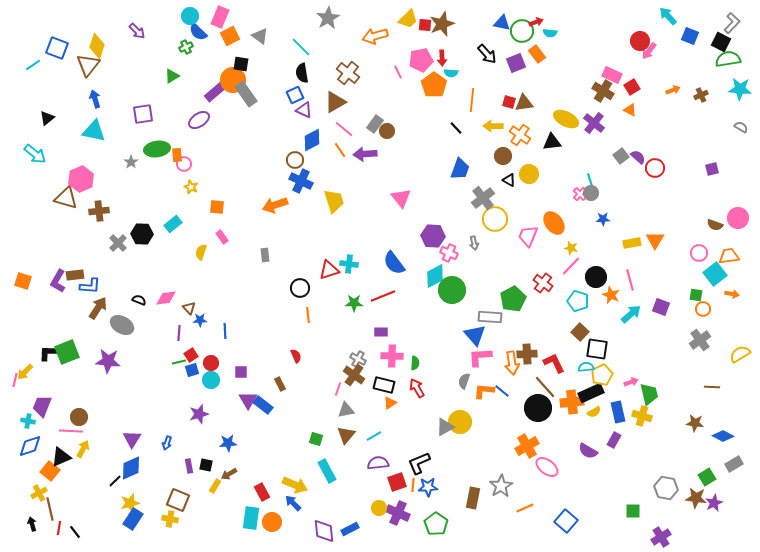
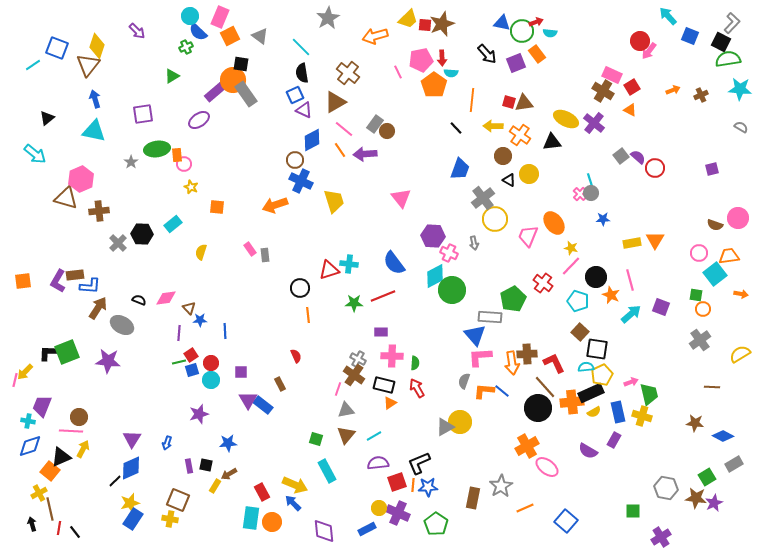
pink rectangle at (222, 237): moved 28 px right, 12 px down
orange square at (23, 281): rotated 24 degrees counterclockwise
orange arrow at (732, 294): moved 9 px right
blue rectangle at (350, 529): moved 17 px right
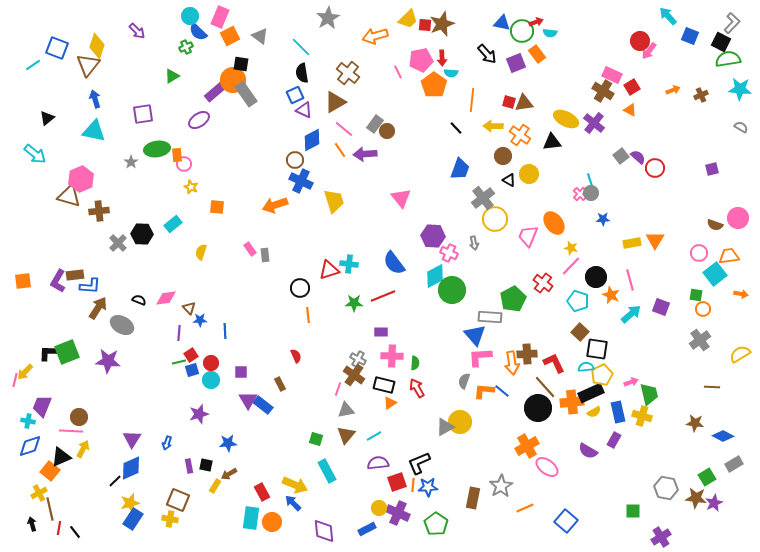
brown triangle at (66, 198): moved 3 px right, 2 px up
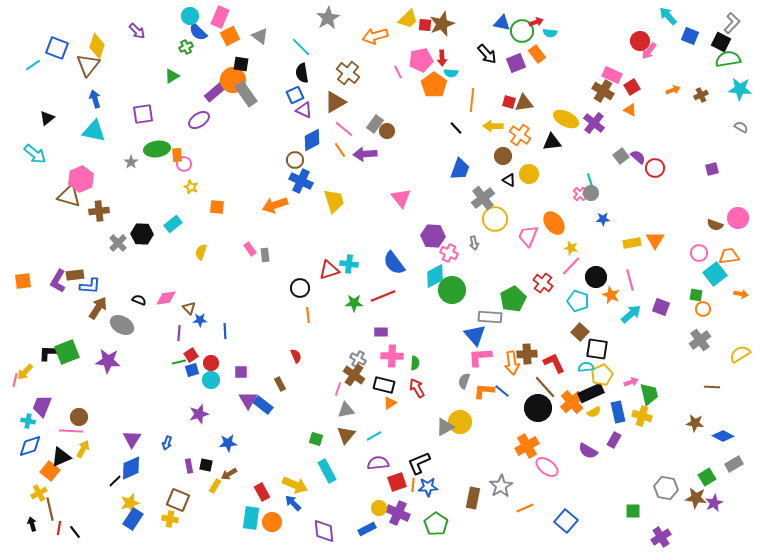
orange cross at (572, 402): rotated 35 degrees counterclockwise
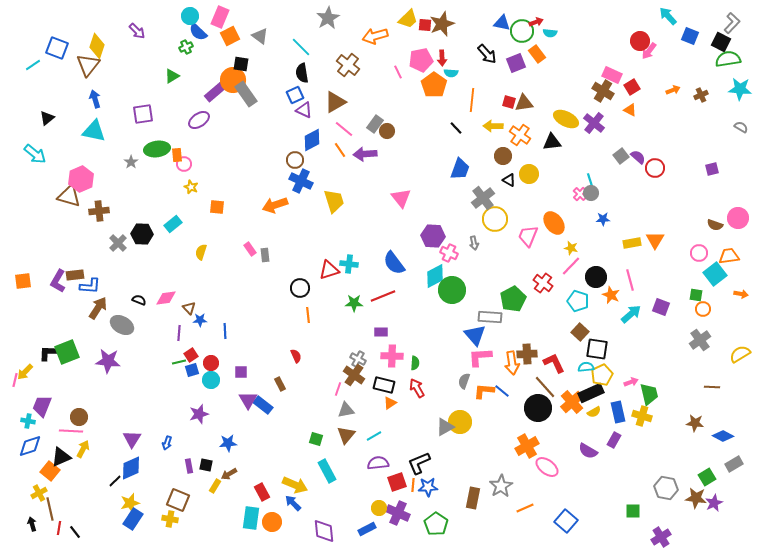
brown cross at (348, 73): moved 8 px up
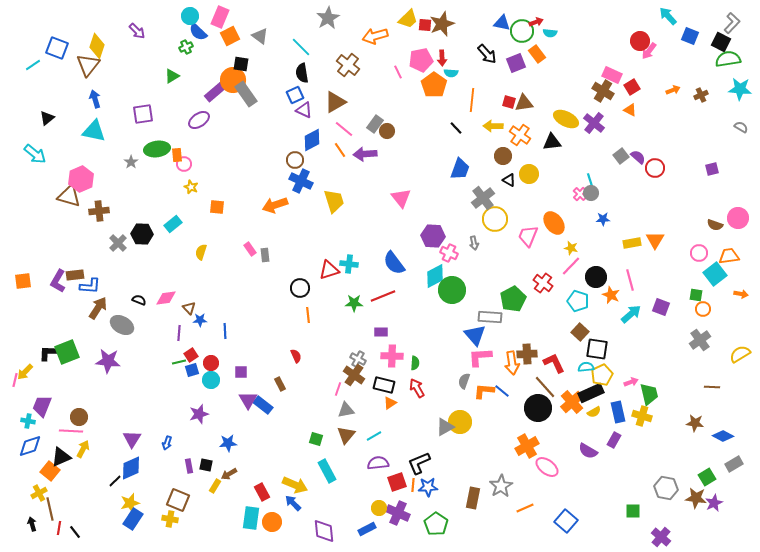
purple cross at (661, 537): rotated 18 degrees counterclockwise
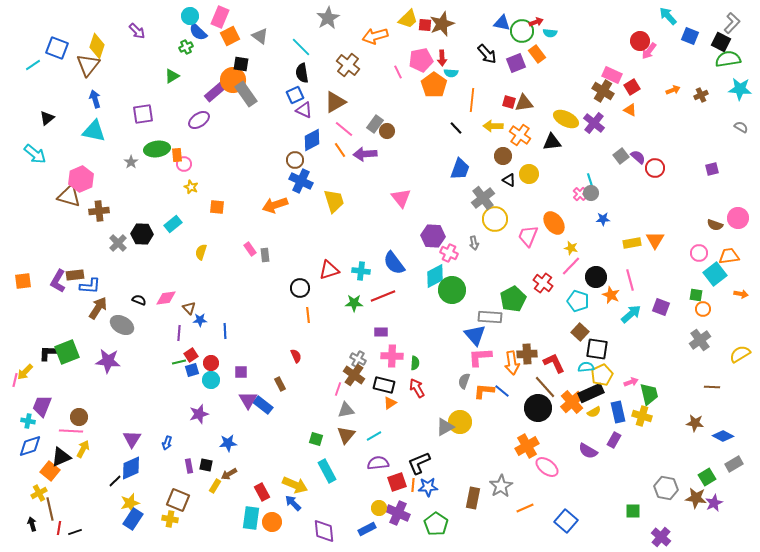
cyan cross at (349, 264): moved 12 px right, 7 px down
black line at (75, 532): rotated 72 degrees counterclockwise
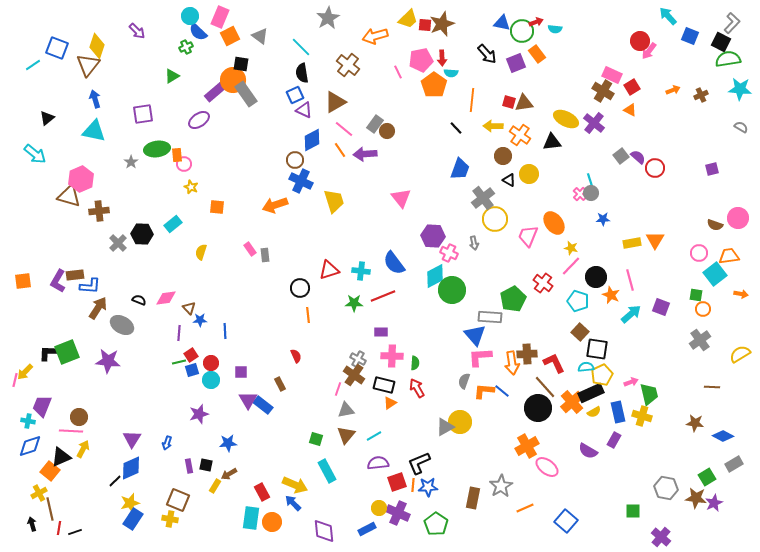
cyan semicircle at (550, 33): moved 5 px right, 4 px up
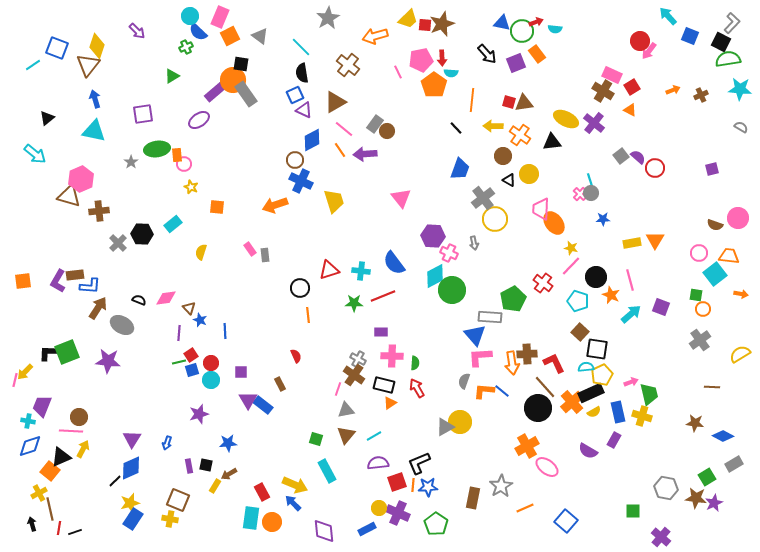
pink trapezoid at (528, 236): moved 13 px right, 27 px up; rotated 20 degrees counterclockwise
orange trapezoid at (729, 256): rotated 15 degrees clockwise
blue star at (200, 320): rotated 24 degrees clockwise
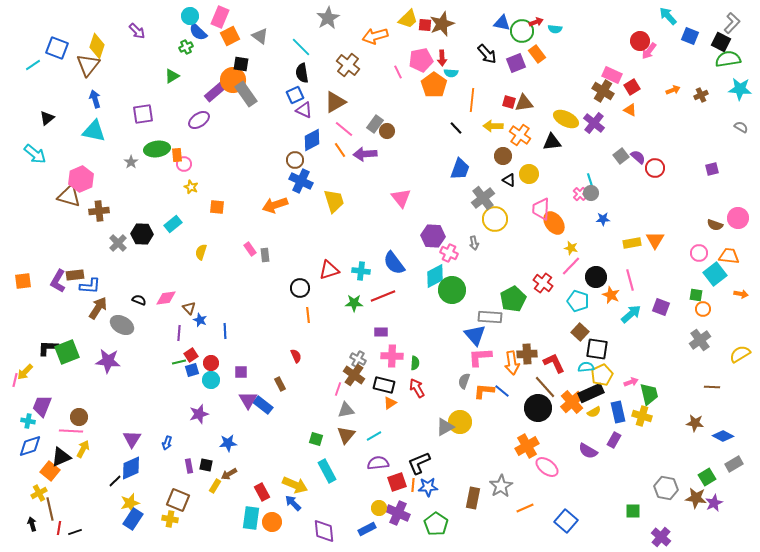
black L-shape at (49, 353): moved 1 px left, 5 px up
